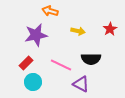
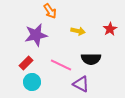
orange arrow: rotated 140 degrees counterclockwise
cyan circle: moved 1 px left
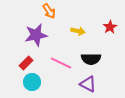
orange arrow: moved 1 px left
red star: moved 2 px up
pink line: moved 2 px up
purple triangle: moved 7 px right
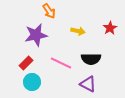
red star: moved 1 px down
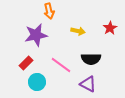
orange arrow: rotated 21 degrees clockwise
pink line: moved 2 px down; rotated 10 degrees clockwise
cyan circle: moved 5 px right
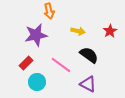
red star: moved 3 px down
black semicircle: moved 2 px left, 4 px up; rotated 144 degrees counterclockwise
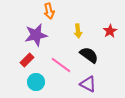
yellow arrow: rotated 72 degrees clockwise
red rectangle: moved 1 px right, 3 px up
cyan circle: moved 1 px left
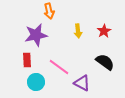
red star: moved 6 px left
black semicircle: moved 16 px right, 7 px down
red rectangle: rotated 48 degrees counterclockwise
pink line: moved 2 px left, 2 px down
purple triangle: moved 6 px left, 1 px up
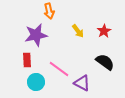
yellow arrow: rotated 32 degrees counterclockwise
pink line: moved 2 px down
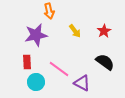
yellow arrow: moved 3 px left
red rectangle: moved 2 px down
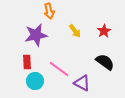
cyan circle: moved 1 px left, 1 px up
